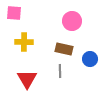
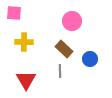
brown rectangle: rotated 30 degrees clockwise
red triangle: moved 1 px left, 1 px down
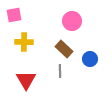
pink square: moved 2 px down; rotated 14 degrees counterclockwise
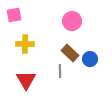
yellow cross: moved 1 px right, 2 px down
brown rectangle: moved 6 px right, 4 px down
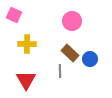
pink square: rotated 35 degrees clockwise
yellow cross: moved 2 px right
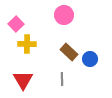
pink square: moved 2 px right, 9 px down; rotated 21 degrees clockwise
pink circle: moved 8 px left, 6 px up
brown rectangle: moved 1 px left, 1 px up
gray line: moved 2 px right, 8 px down
red triangle: moved 3 px left
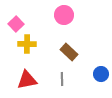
blue circle: moved 11 px right, 15 px down
red triangle: moved 4 px right; rotated 50 degrees clockwise
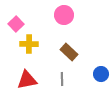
yellow cross: moved 2 px right
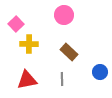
blue circle: moved 1 px left, 2 px up
